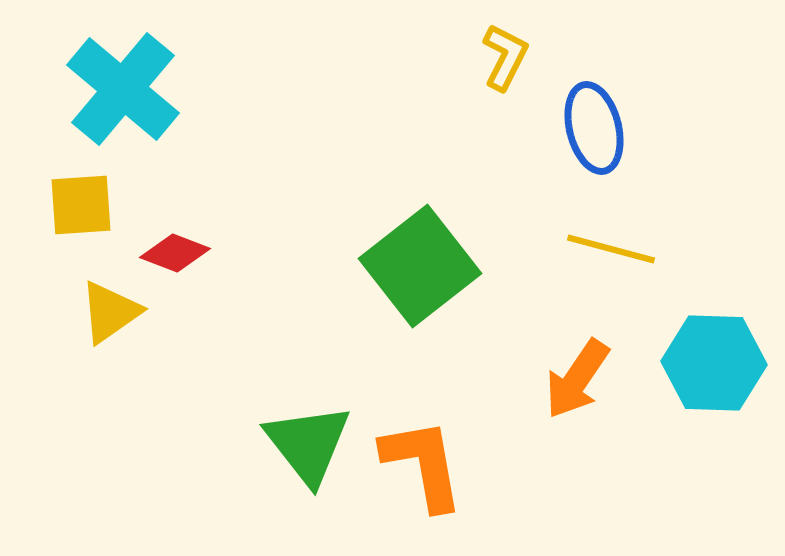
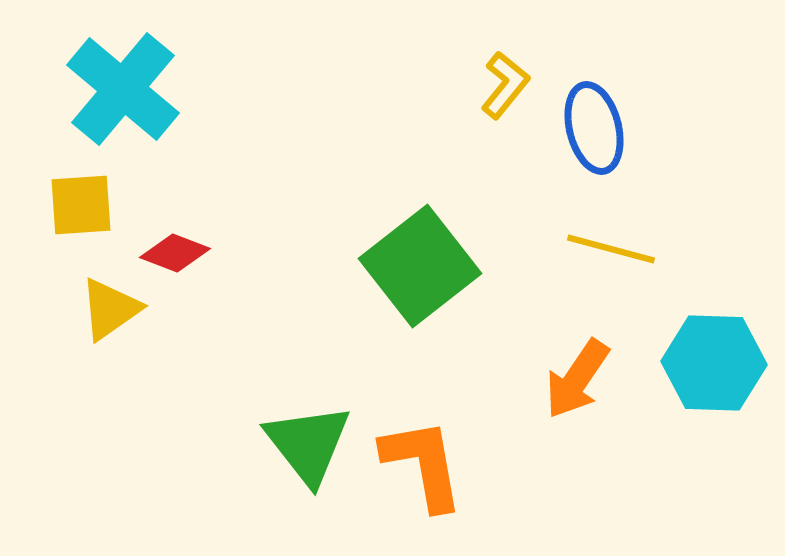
yellow L-shape: moved 28 px down; rotated 12 degrees clockwise
yellow triangle: moved 3 px up
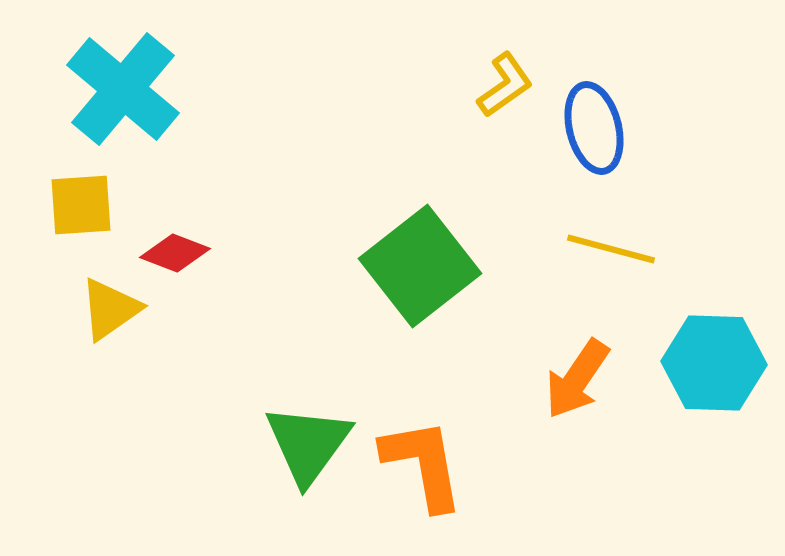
yellow L-shape: rotated 16 degrees clockwise
green triangle: rotated 14 degrees clockwise
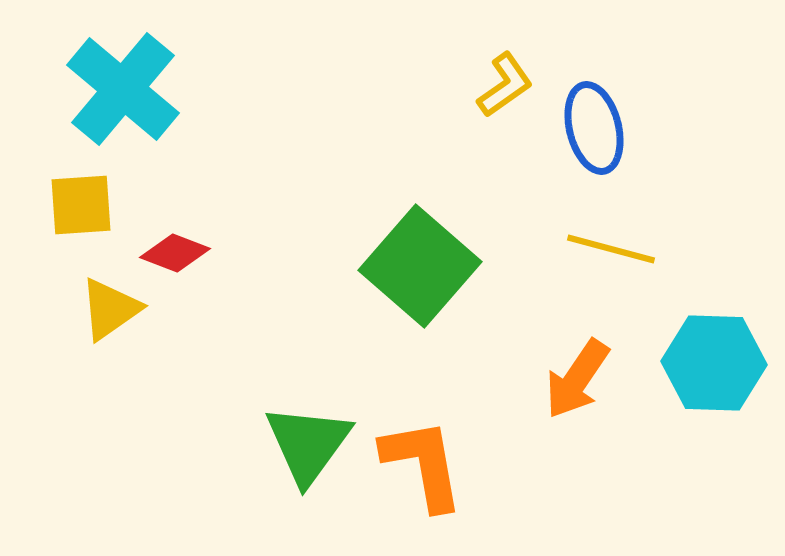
green square: rotated 11 degrees counterclockwise
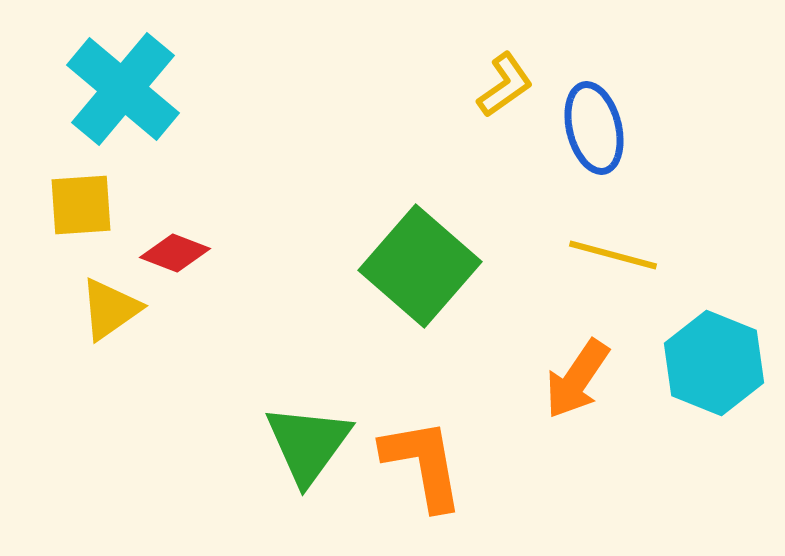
yellow line: moved 2 px right, 6 px down
cyan hexagon: rotated 20 degrees clockwise
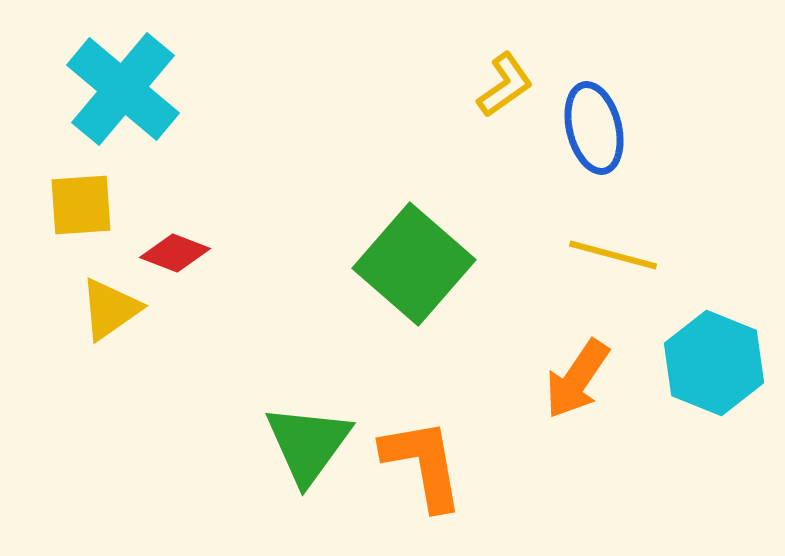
green square: moved 6 px left, 2 px up
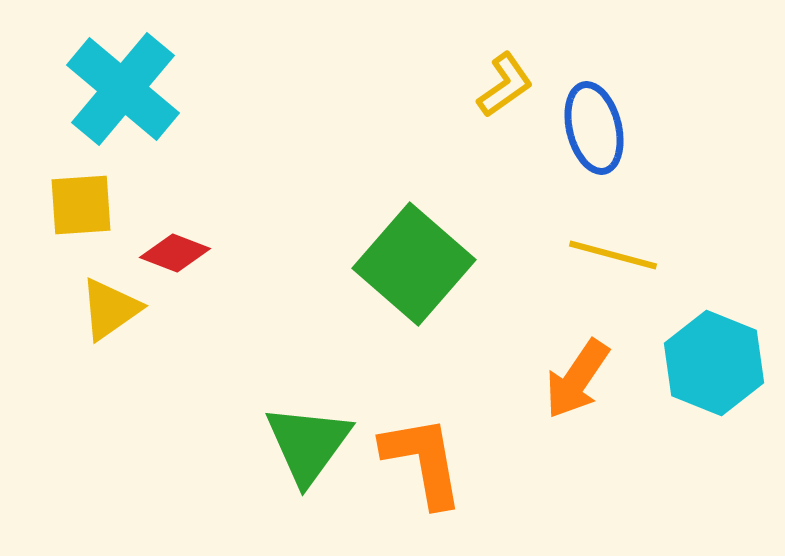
orange L-shape: moved 3 px up
